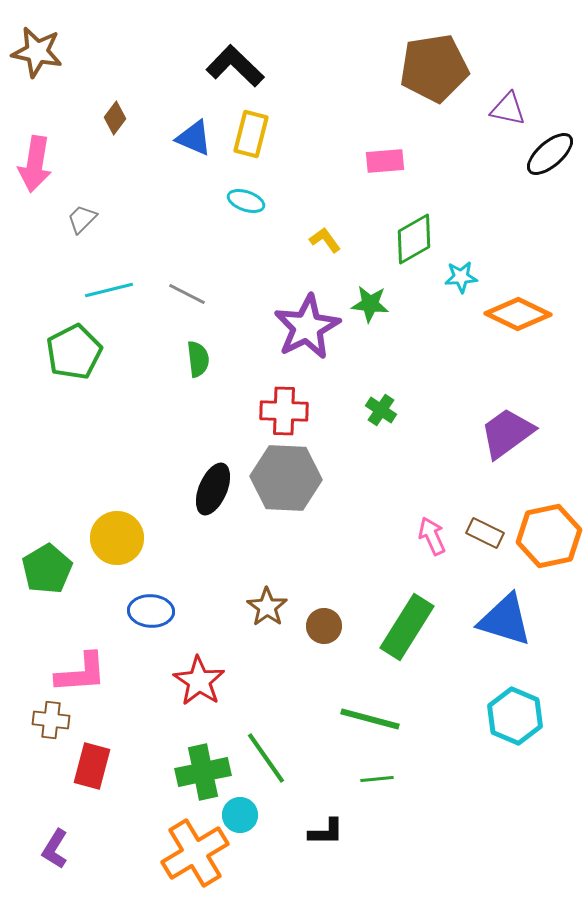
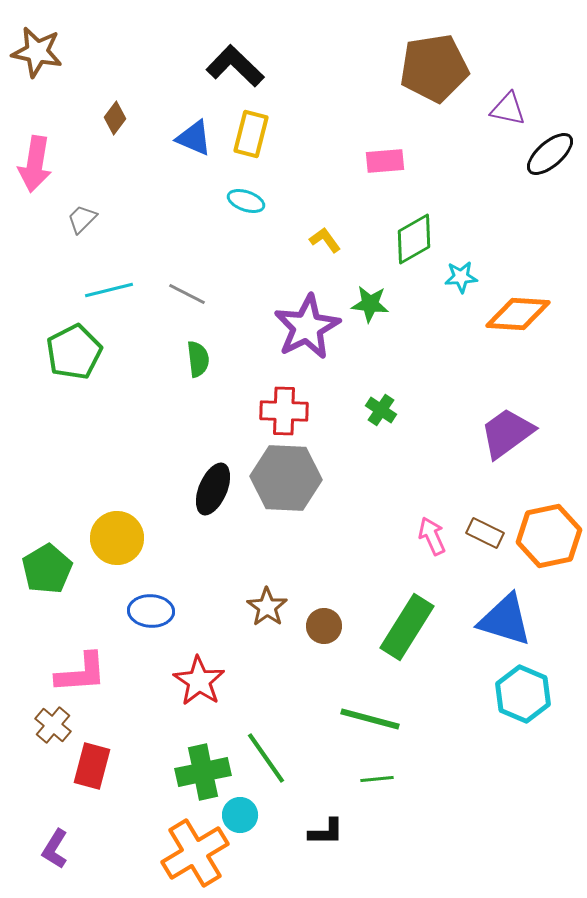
orange diamond at (518, 314): rotated 22 degrees counterclockwise
cyan hexagon at (515, 716): moved 8 px right, 22 px up
brown cross at (51, 720): moved 2 px right, 5 px down; rotated 33 degrees clockwise
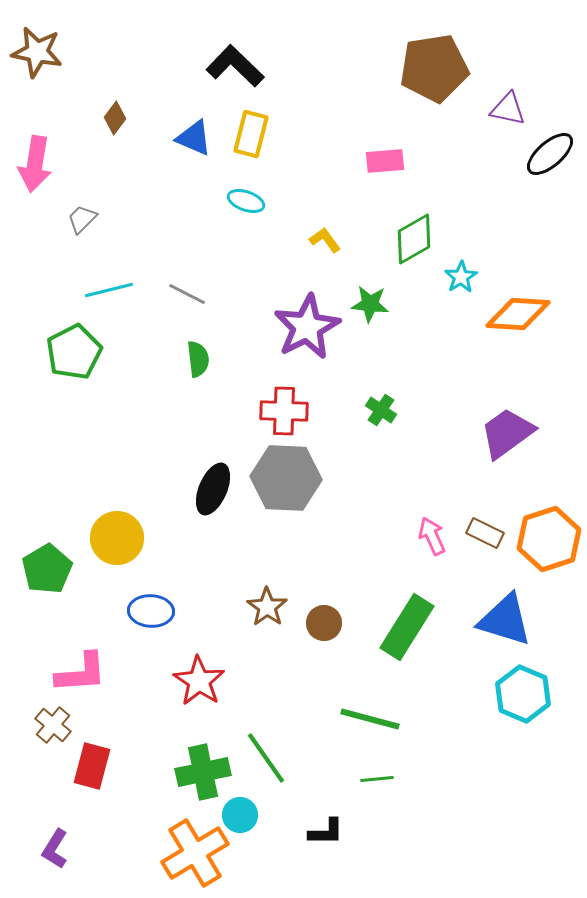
cyan star at (461, 277): rotated 28 degrees counterclockwise
orange hexagon at (549, 536): moved 3 px down; rotated 6 degrees counterclockwise
brown circle at (324, 626): moved 3 px up
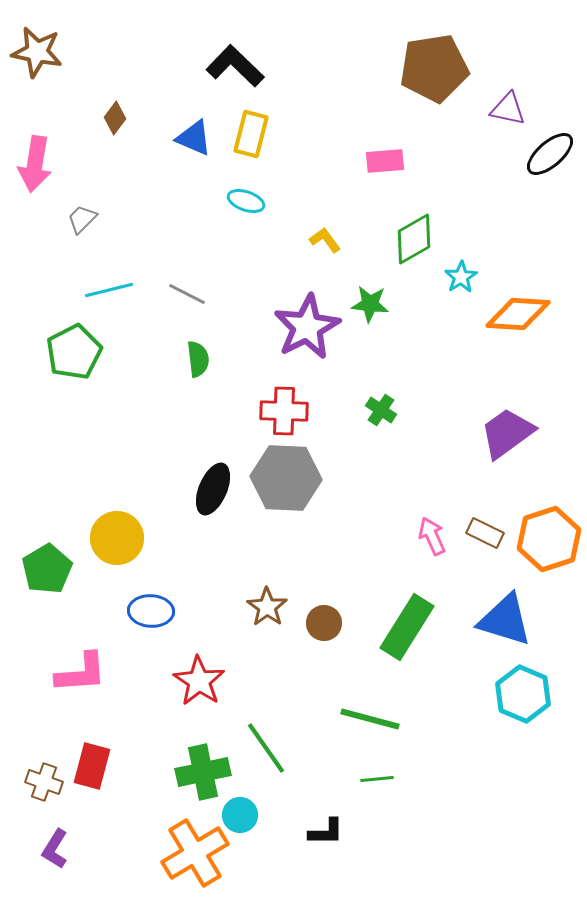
brown cross at (53, 725): moved 9 px left, 57 px down; rotated 21 degrees counterclockwise
green line at (266, 758): moved 10 px up
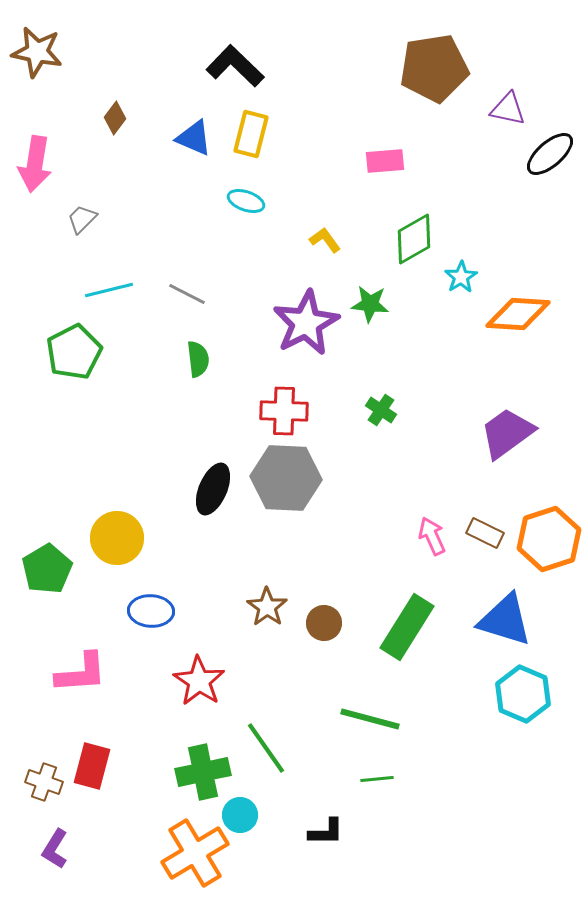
purple star at (307, 327): moved 1 px left, 4 px up
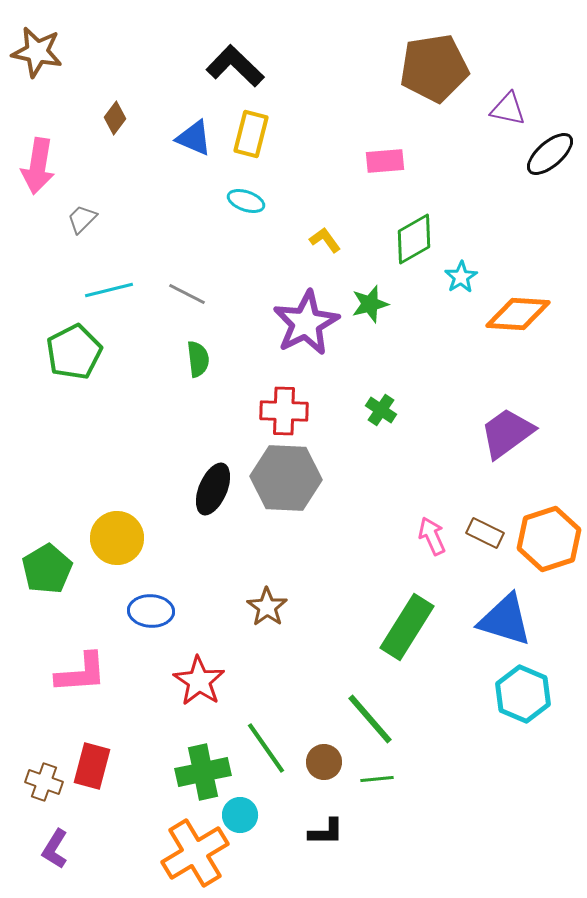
pink arrow at (35, 164): moved 3 px right, 2 px down
green star at (370, 304): rotated 21 degrees counterclockwise
brown circle at (324, 623): moved 139 px down
green line at (370, 719): rotated 34 degrees clockwise
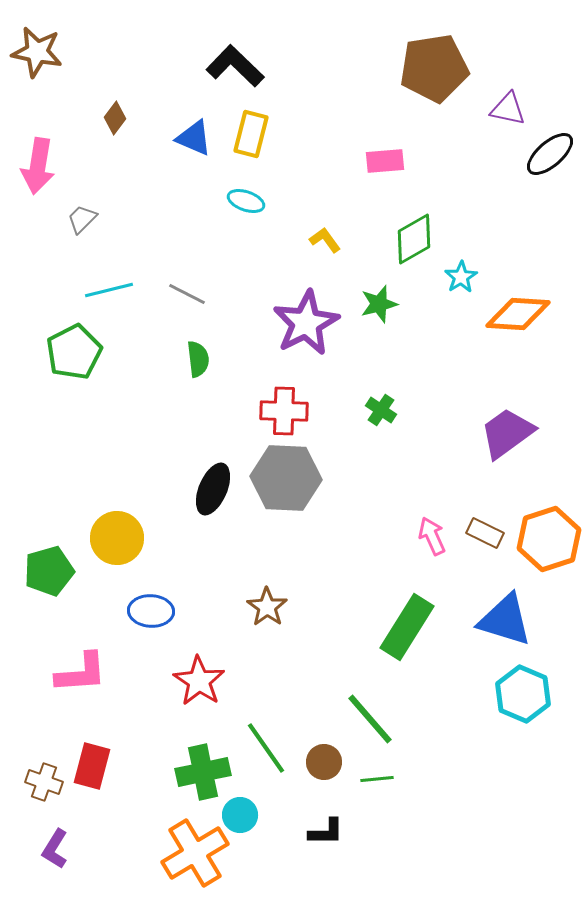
green star at (370, 304): moved 9 px right
green pentagon at (47, 569): moved 2 px right, 2 px down; rotated 15 degrees clockwise
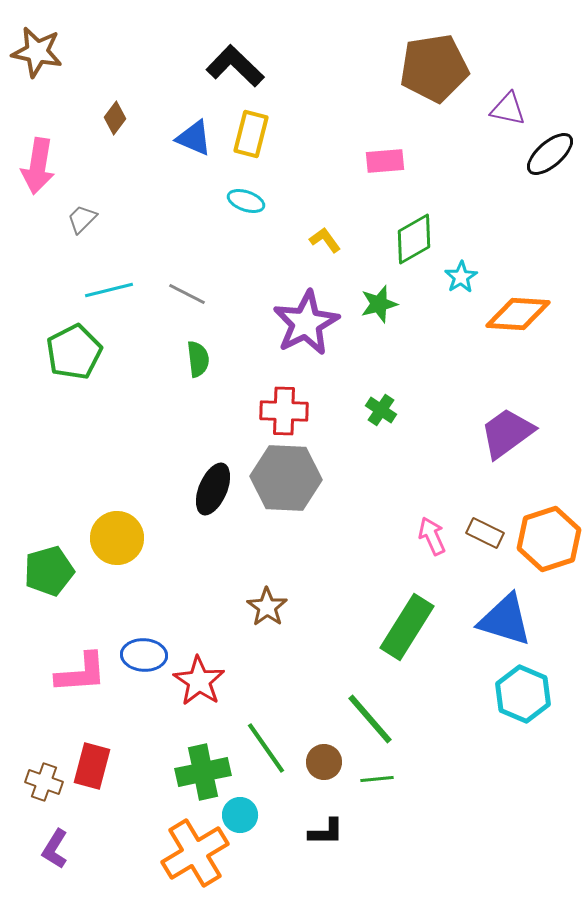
blue ellipse at (151, 611): moved 7 px left, 44 px down
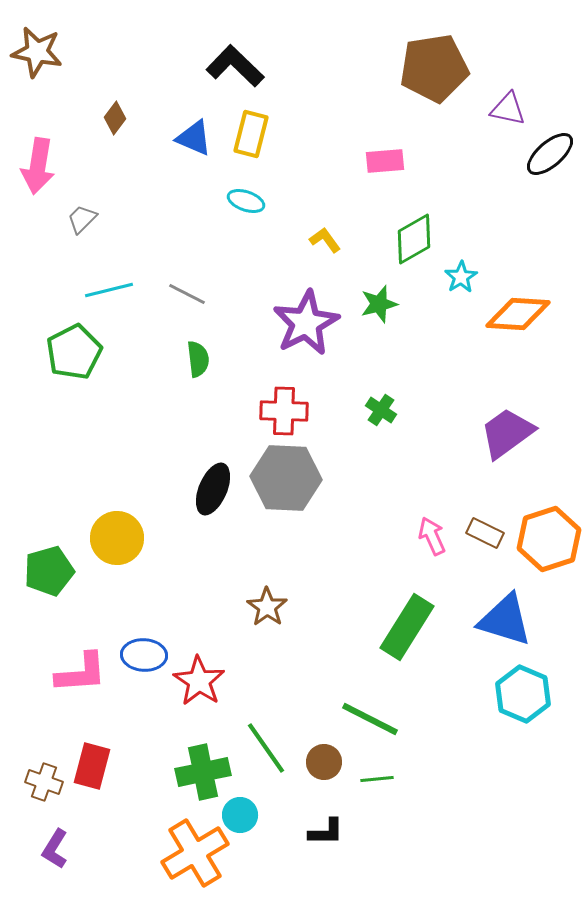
green line at (370, 719): rotated 22 degrees counterclockwise
